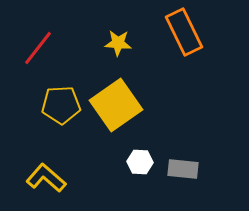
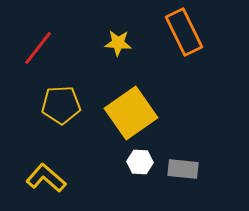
yellow square: moved 15 px right, 8 px down
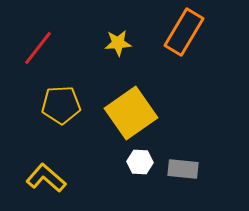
orange rectangle: rotated 57 degrees clockwise
yellow star: rotated 8 degrees counterclockwise
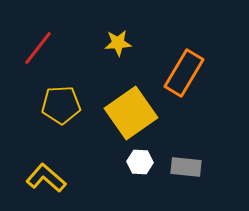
orange rectangle: moved 41 px down
gray rectangle: moved 3 px right, 2 px up
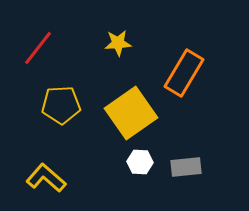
gray rectangle: rotated 12 degrees counterclockwise
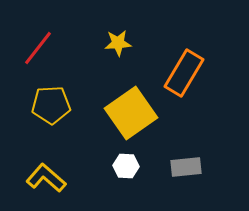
yellow pentagon: moved 10 px left
white hexagon: moved 14 px left, 4 px down
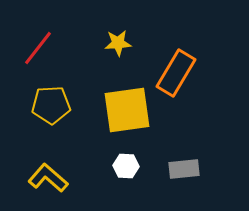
orange rectangle: moved 8 px left
yellow square: moved 4 px left, 3 px up; rotated 27 degrees clockwise
gray rectangle: moved 2 px left, 2 px down
yellow L-shape: moved 2 px right
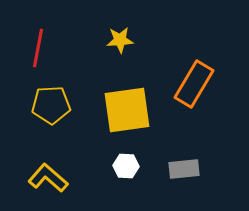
yellow star: moved 2 px right, 3 px up
red line: rotated 27 degrees counterclockwise
orange rectangle: moved 18 px right, 11 px down
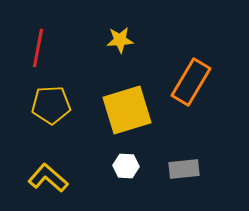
orange rectangle: moved 3 px left, 2 px up
yellow square: rotated 9 degrees counterclockwise
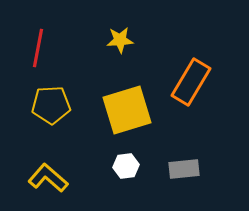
white hexagon: rotated 10 degrees counterclockwise
